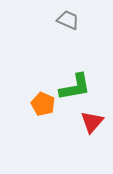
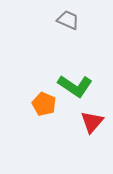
green L-shape: moved 1 px up; rotated 44 degrees clockwise
orange pentagon: moved 1 px right
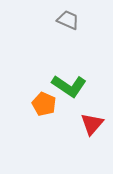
green L-shape: moved 6 px left
red triangle: moved 2 px down
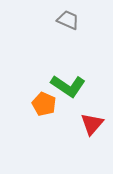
green L-shape: moved 1 px left
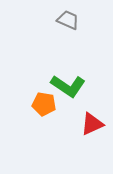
orange pentagon: rotated 15 degrees counterclockwise
red triangle: rotated 25 degrees clockwise
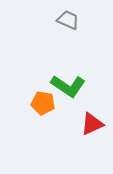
orange pentagon: moved 1 px left, 1 px up
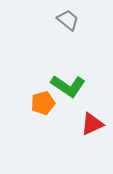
gray trapezoid: rotated 15 degrees clockwise
orange pentagon: rotated 25 degrees counterclockwise
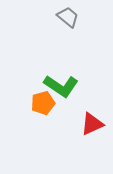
gray trapezoid: moved 3 px up
green L-shape: moved 7 px left
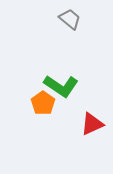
gray trapezoid: moved 2 px right, 2 px down
orange pentagon: rotated 20 degrees counterclockwise
